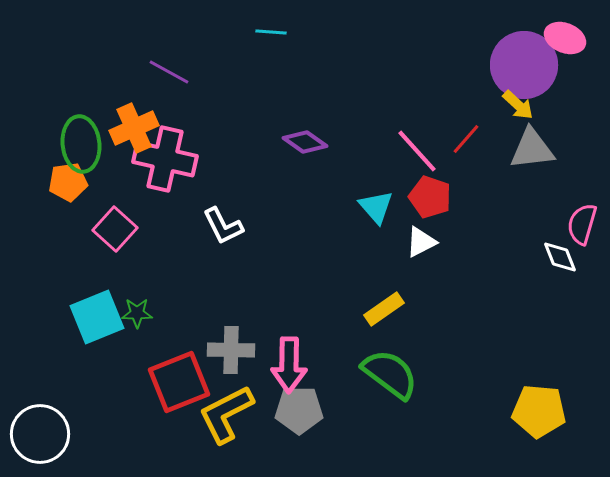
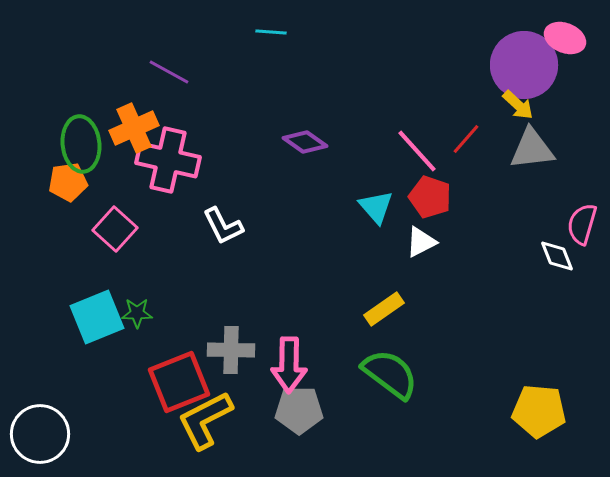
pink cross: moved 3 px right, 1 px down
white diamond: moved 3 px left, 1 px up
yellow L-shape: moved 21 px left, 6 px down
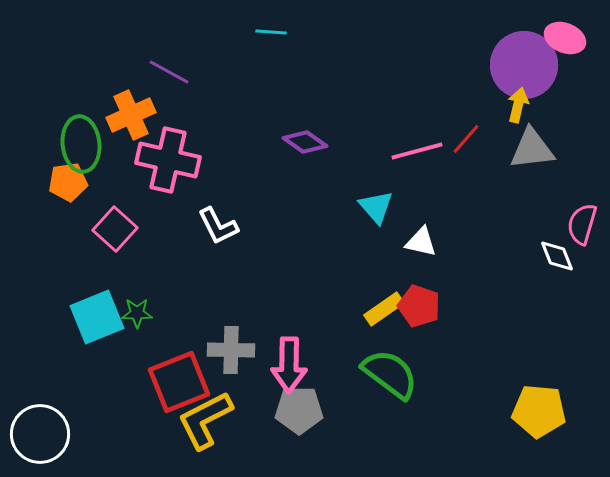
yellow arrow: rotated 120 degrees counterclockwise
orange cross: moved 3 px left, 13 px up
pink line: rotated 63 degrees counterclockwise
red pentagon: moved 11 px left, 109 px down
white L-shape: moved 5 px left
white triangle: rotated 40 degrees clockwise
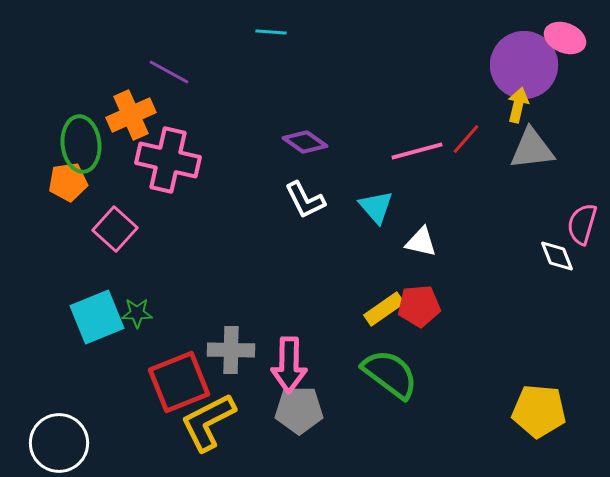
white L-shape: moved 87 px right, 26 px up
red pentagon: rotated 24 degrees counterclockwise
yellow L-shape: moved 3 px right, 2 px down
white circle: moved 19 px right, 9 px down
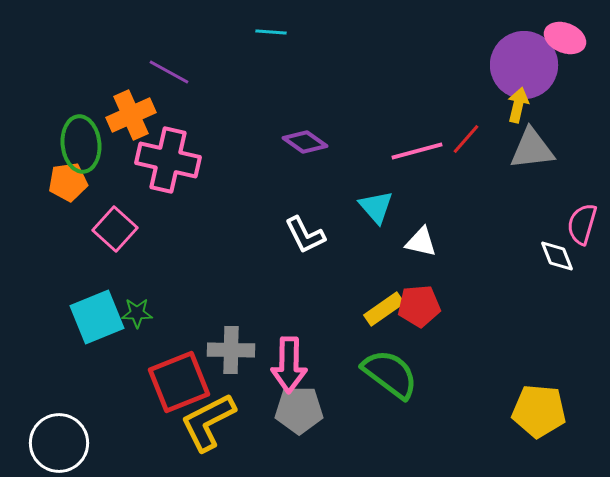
white L-shape: moved 35 px down
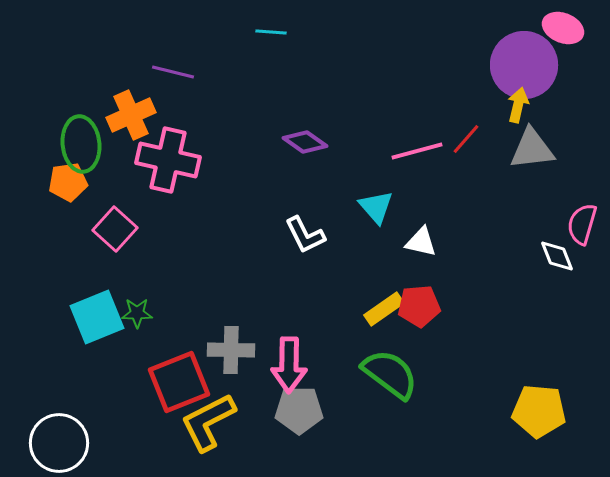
pink ellipse: moved 2 px left, 10 px up
purple line: moved 4 px right; rotated 15 degrees counterclockwise
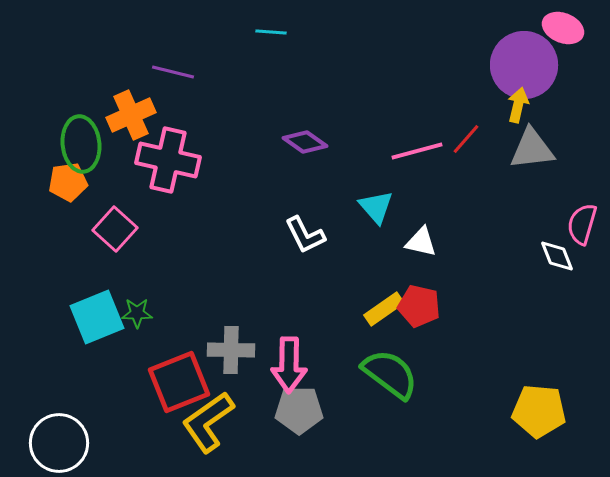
red pentagon: rotated 18 degrees clockwise
yellow L-shape: rotated 8 degrees counterclockwise
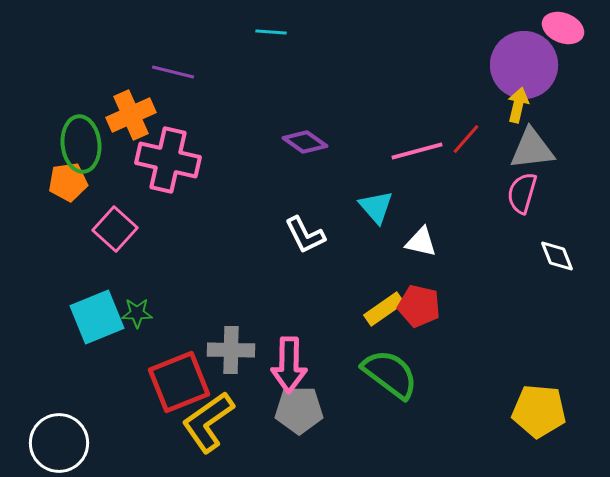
pink semicircle: moved 60 px left, 31 px up
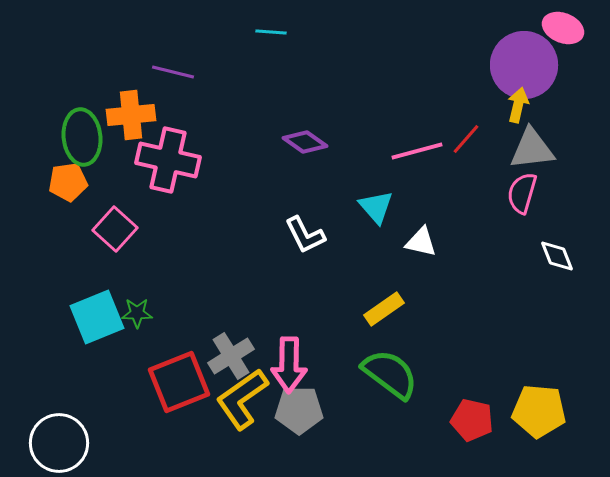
orange cross: rotated 18 degrees clockwise
green ellipse: moved 1 px right, 7 px up
red pentagon: moved 53 px right, 114 px down
gray cross: moved 6 px down; rotated 33 degrees counterclockwise
yellow L-shape: moved 34 px right, 23 px up
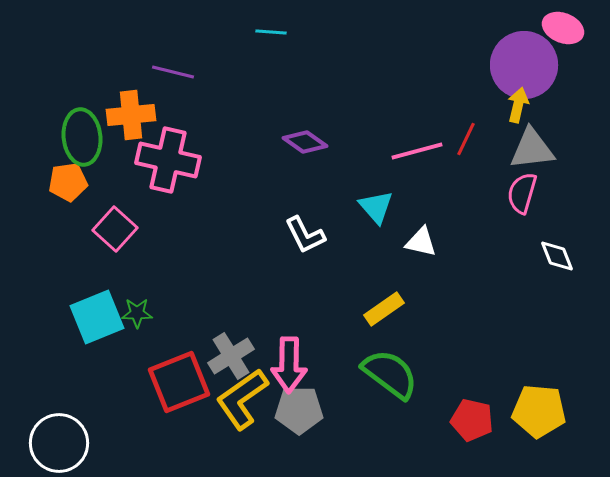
red line: rotated 16 degrees counterclockwise
